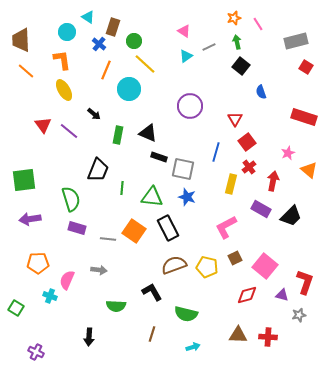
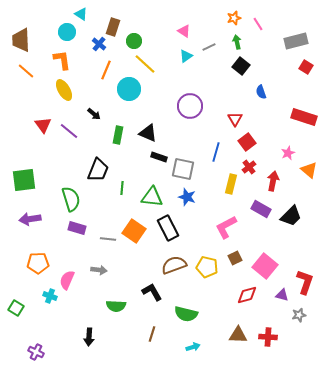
cyan triangle at (88, 17): moved 7 px left, 3 px up
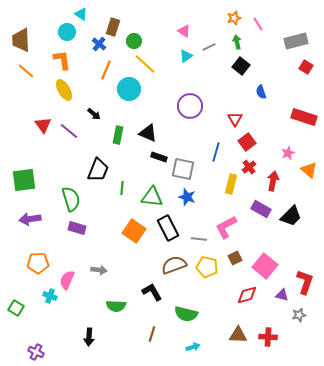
gray line at (108, 239): moved 91 px right
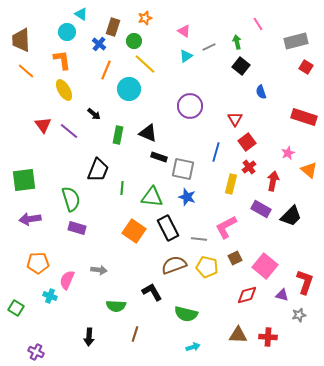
orange star at (234, 18): moved 89 px left
brown line at (152, 334): moved 17 px left
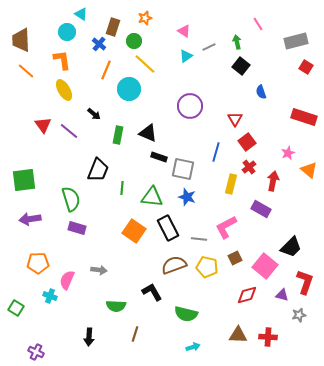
black trapezoid at (291, 216): moved 31 px down
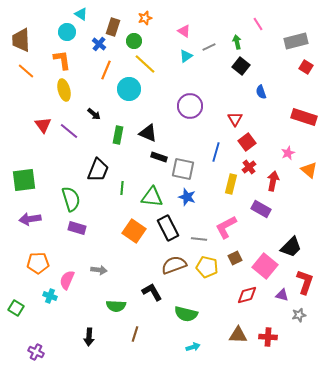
yellow ellipse at (64, 90): rotated 15 degrees clockwise
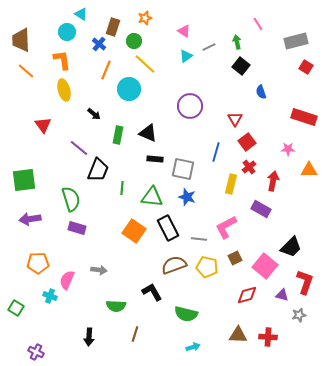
purple line at (69, 131): moved 10 px right, 17 px down
pink star at (288, 153): moved 4 px up; rotated 24 degrees clockwise
black rectangle at (159, 157): moved 4 px left, 2 px down; rotated 14 degrees counterclockwise
orange triangle at (309, 170): rotated 42 degrees counterclockwise
